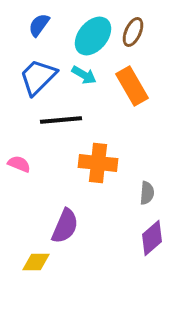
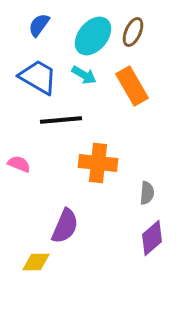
blue trapezoid: rotated 75 degrees clockwise
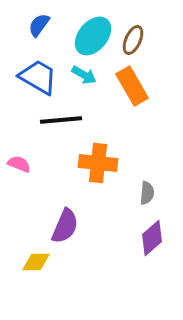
brown ellipse: moved 8 px down
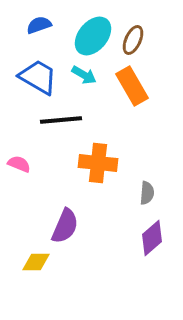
blue semicircle: rotated 35 degrees clockwise
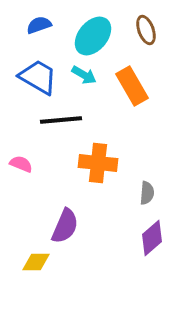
brown ellipse: moved 13 px right, 10 px up; rotated 44 degrees counterclockwise
pink semicircle: moved 2 px right
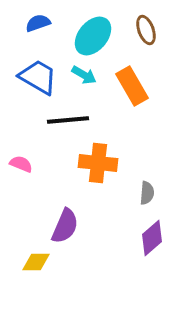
blue semicircle: moved 1 px left, 2 px up
black line: moved 7 px right
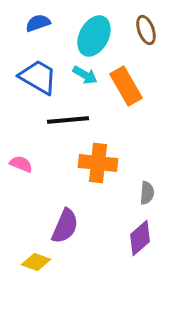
cyan ellipse: moved 1 px right; rotated 12 degrees counterclockwise
cyan arrow: moved 1 px right
orange rectangle: moved 6 px left
purple diamond: moved 12 px left
yellow diamond: rotated 20 degrees clockwise
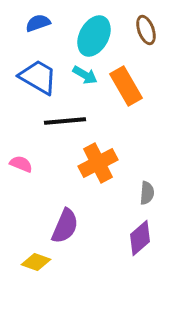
black line: moved 3 px left, 1 px down
orange cross: rotated 33 degrees counterclockwise
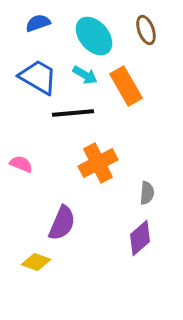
cyan ellipse: rotated 69 degrees counterclockwise
black line: moved 8 px right, 8 px up
purple semicircle: moved 3 px left, 3 px up
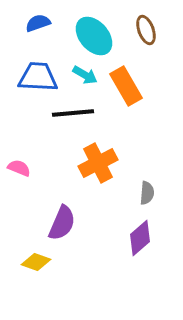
blue trapezoid: rotated 27 degrees counterclockwise
pink semicircle: moved 2 px left, 4 px down
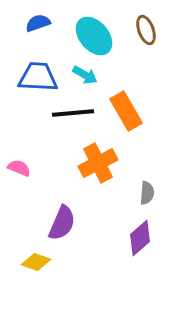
orange rectangle: moved 25 px down
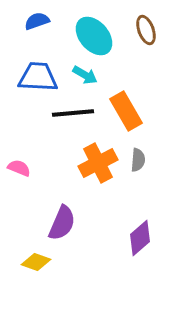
blue semicircle: moved 1 px left, 2 px up
gray semicircle: moved 9 px left, 33 px up
